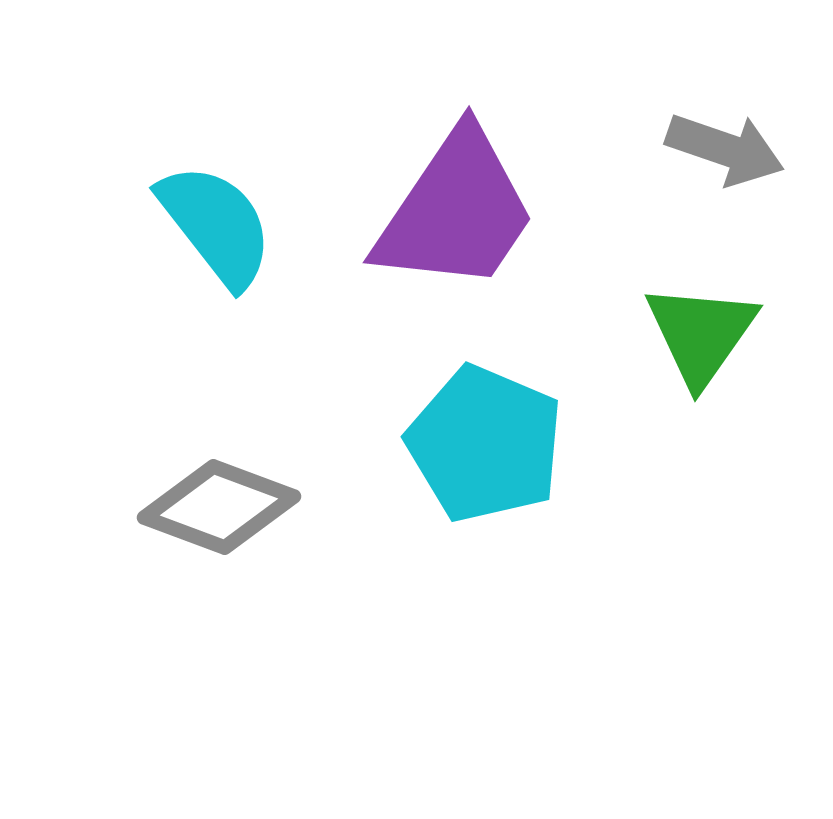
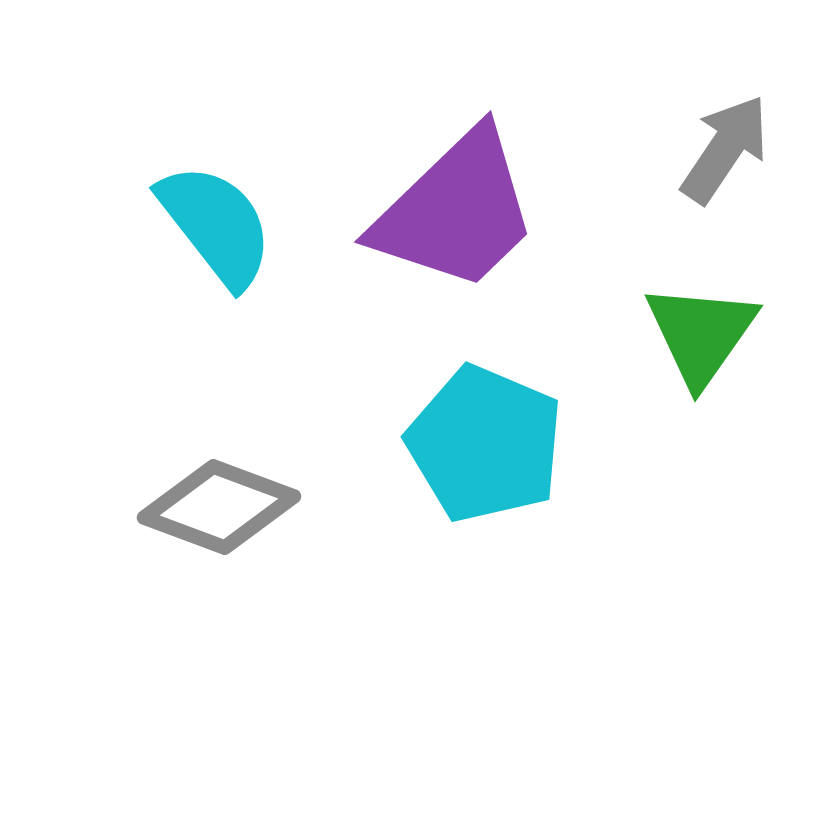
gray arrow: rotated 75 degrees counterclockwise
purple trapezoid: rotated 12 degrees clockwise
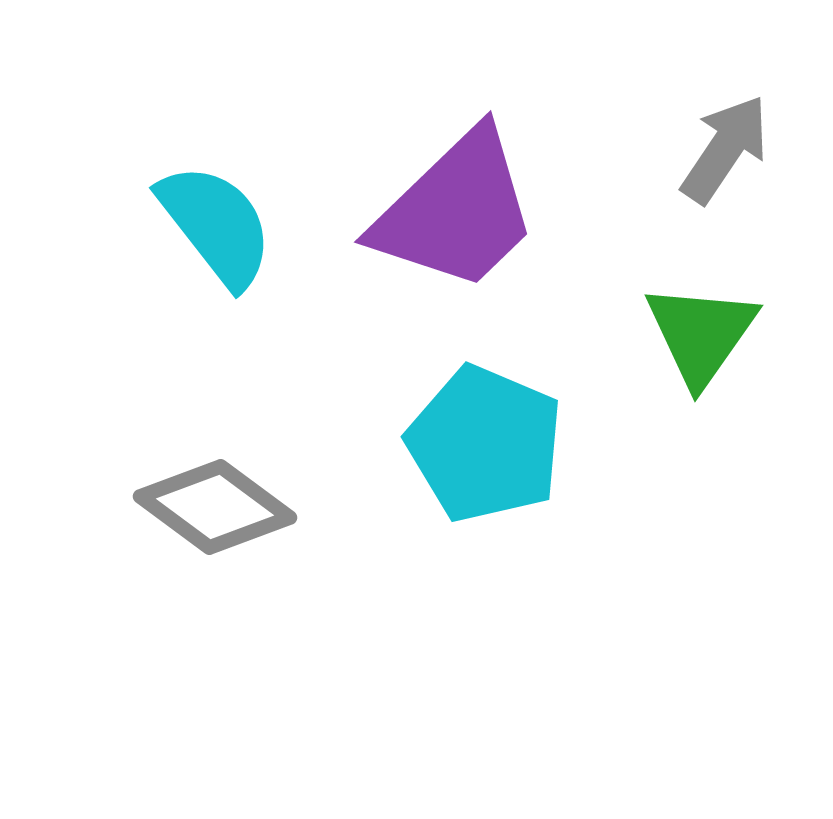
gray diamond: moved 4 px left; rotated 16 degrees clockwise
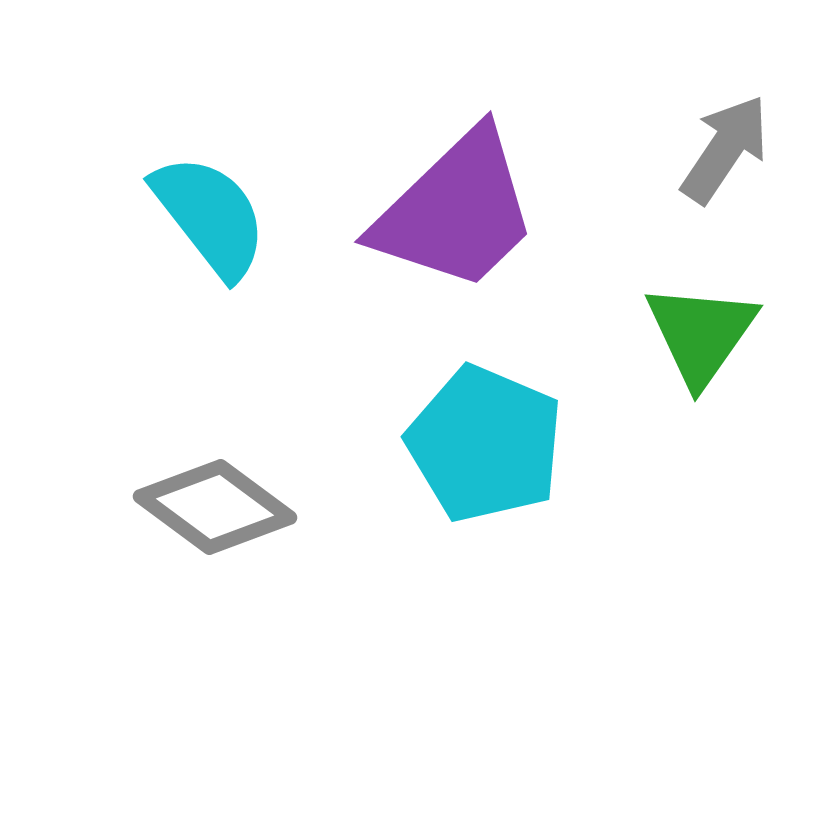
cyan semicircle: moved 6 px left, 9 px up
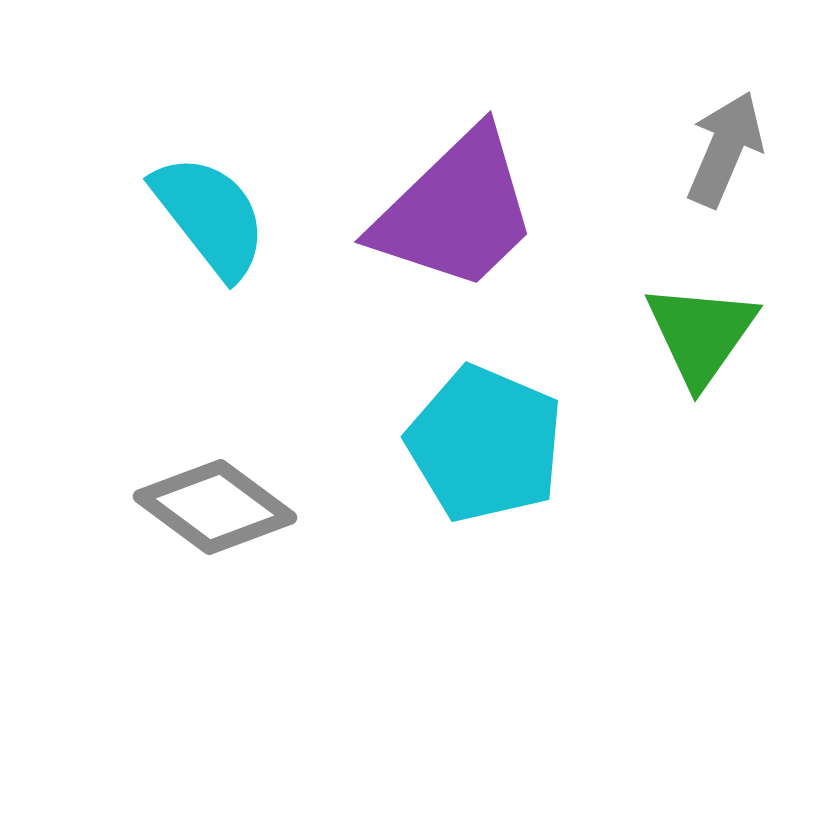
gray arrow: rotated 11 degrees counterclockwise
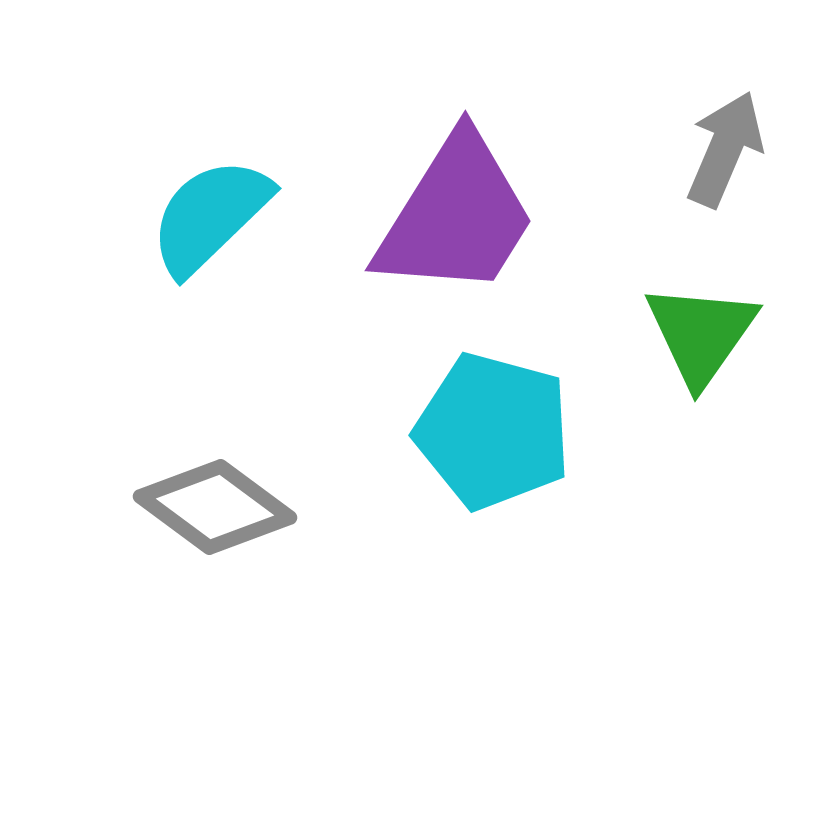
purple trapezoid: moved 5 px down; rotated 14 degrees counterclockwise
cyan semicircle: rotated 96 degrees counterclockwise
cyan pentagon: moved 8 px right, 13 px up; rotated 8 degrees counterclockwise
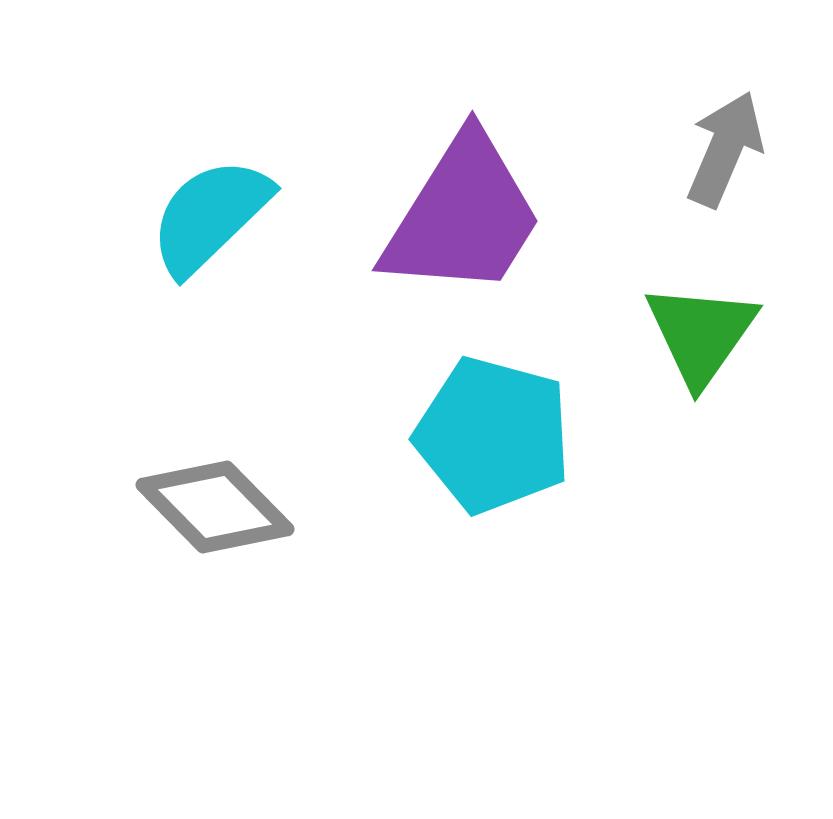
purple trapezoid: moved 7 px right
cyan pentagon: moved 4 px down
gray diamond: rotated 9 degrees clockwise
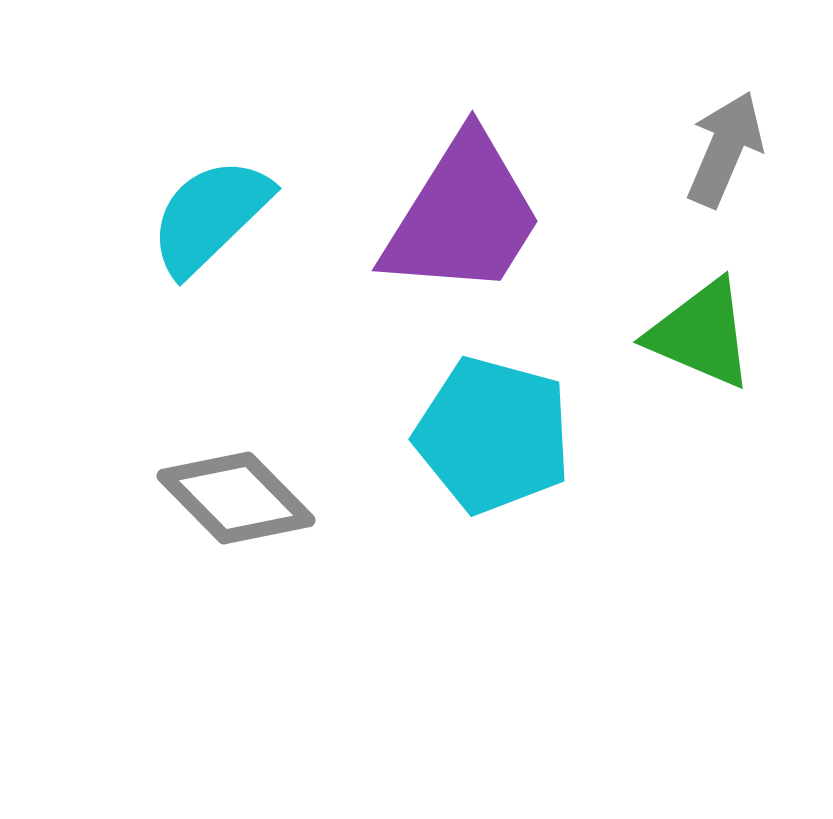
green triangle: rotated 42 degrees counterclockwise
gray diamond: moved 21 px right, 9 px up
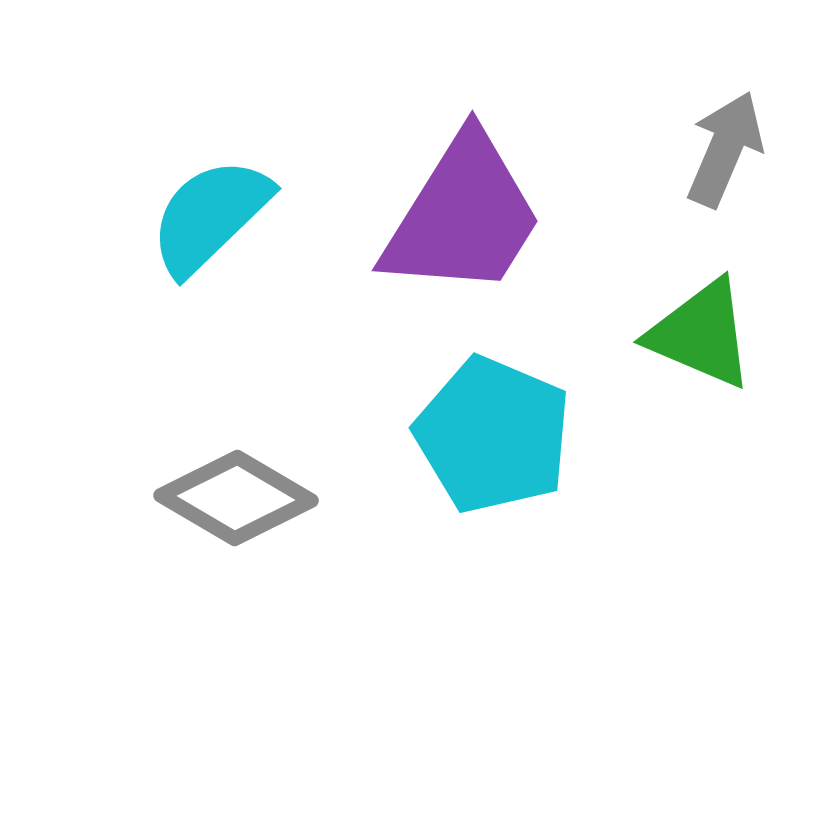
cyan pentagon: rotated 8 degrees clockwise
gray diamond: rotated 15 degrees counterclockwise
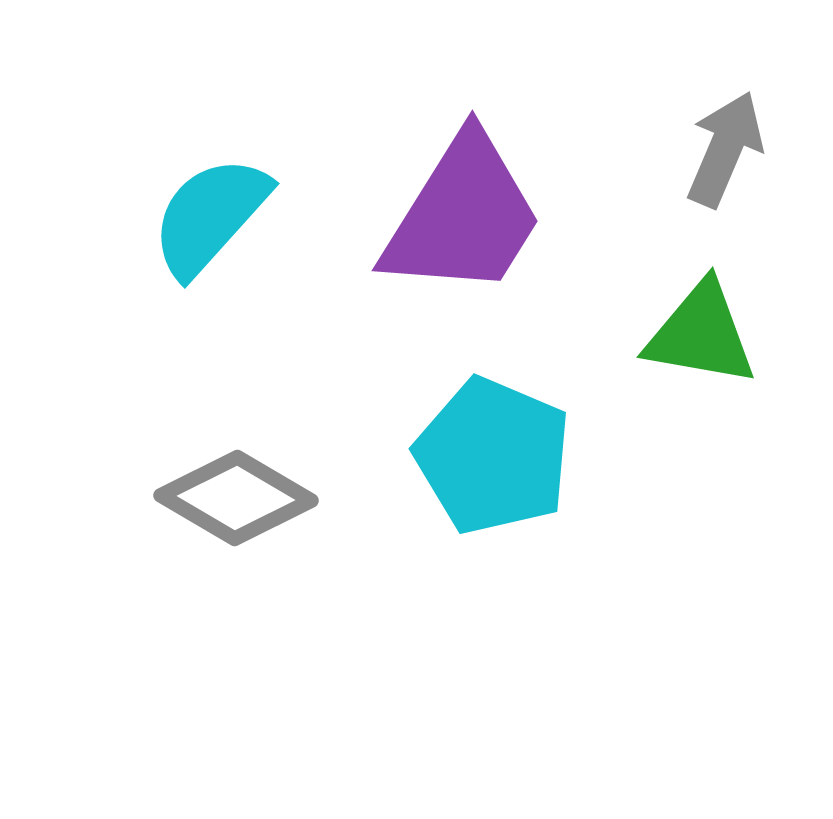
cyan semicircle: rotated 4 degrees counterclockwise
green triangle: rotated 13 degrees counterclockwise
cyan pentagon: moved 21 px down
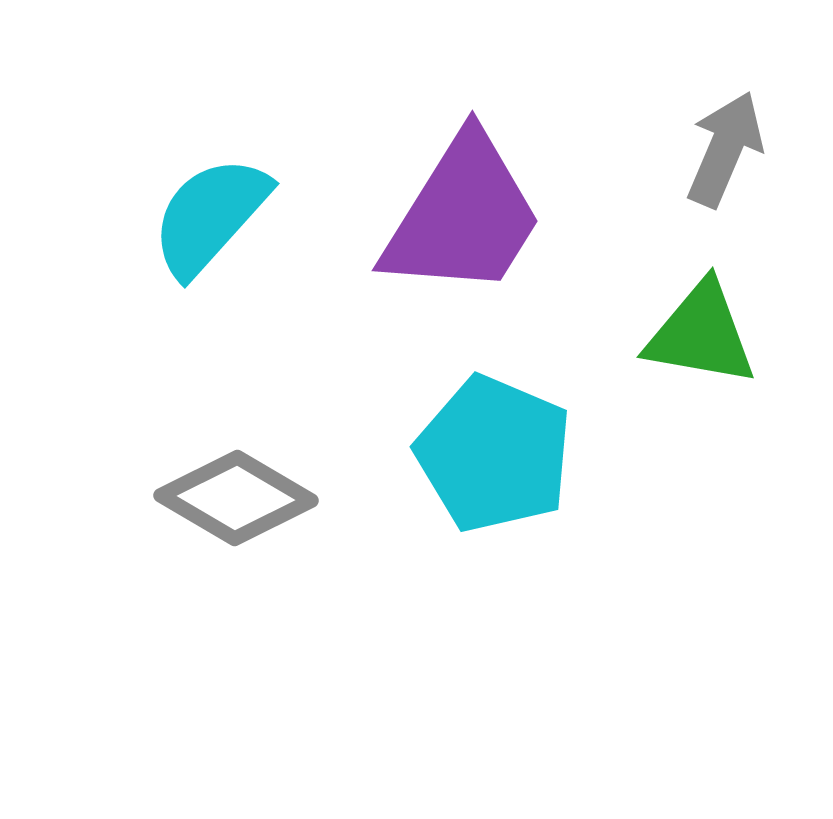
cyan pentagon: moved 1 px right, 2 px up
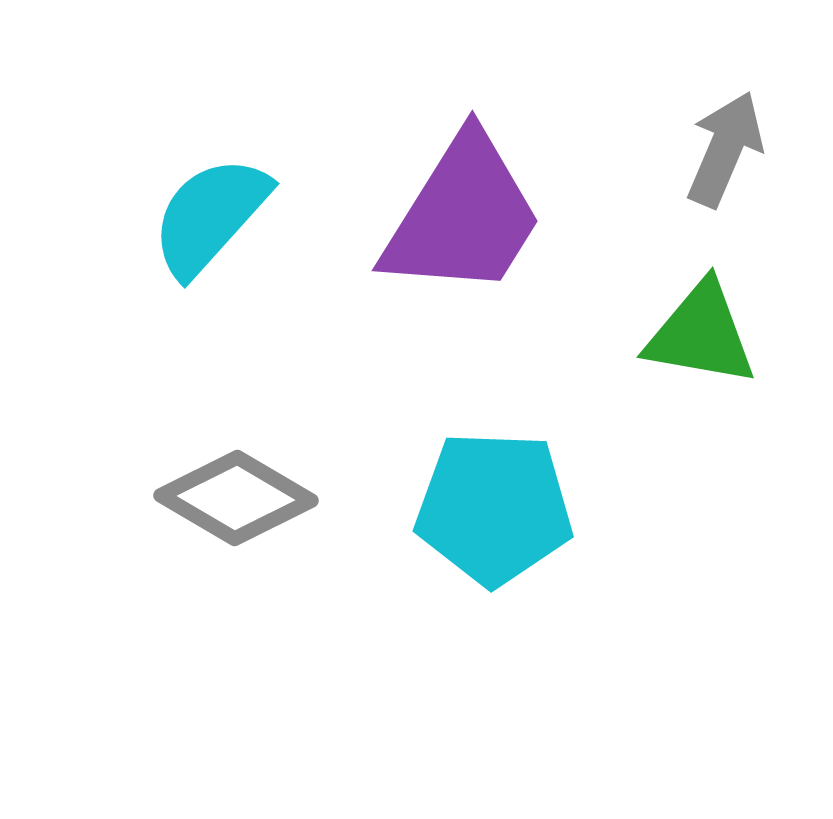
cyan pentagon: moved 54 px down; rotated 21 degrees counterclockwise
